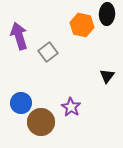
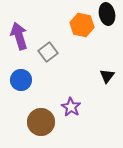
black ellipse: rotated 15 degrees counterclockwise
blue circle: moved 23 px up
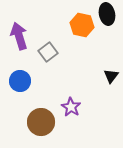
black triangle: moved 4 px right
blue circle: moved 1 px left, 1 px down
